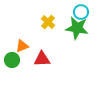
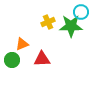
yellow cross: rotated 24 degrees clockwise
green star: moved 6 px left, 2 px up; rotated 10 degrees counterclockwise
orange triangle: moved 2 px up
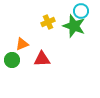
cyan circle: moved 1 px up
green star: moved 3 px right; rotated 20 degrees clockwise
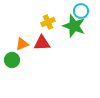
red triangle: moved 16 px up
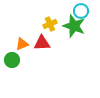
yellow cross: moved 2 px right, 2 px down
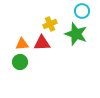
cyan circle: moved 1 px right
green star: moved 2 px right, 8 px down
orange triangle: rotated 16 degrees clockwise
green circle: moved 8 px right, 2 px down
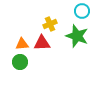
green star: moved 1 px right, 2 px down
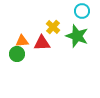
yellow cross: moved 3 px right, 3 px down; rotated 24 degrees counterclockwise
orange triangle: moved 3 px up
green circle: moved 3 px left, 8 px up
